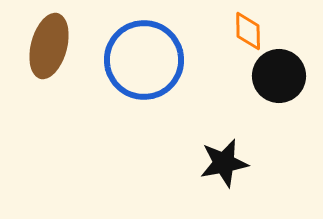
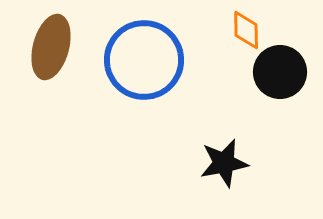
orange diamond: moved 2 px left, 1 px up
brown ellipse: moved 2 px right, 1 px down
black circle: moved 1 px right, 4 px up
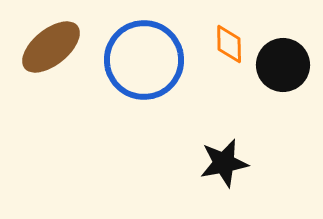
orange diamond: moved 17 px left, 14 px down
brown ellipse: rotated 36 degrees clockwise
black circle: moved 3 px right, 7 px up
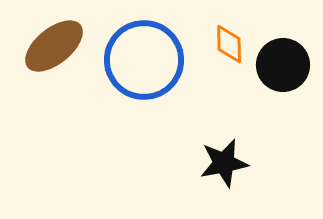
brown ellipse: moved 3 px right, 1 px up
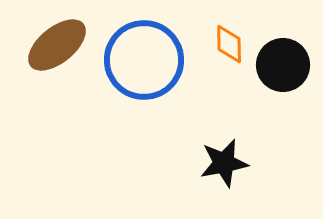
brown ellipse: moved 3 px right, 1 px up
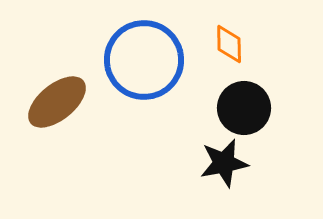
brown ellipse: moved 57 px down
black circle: moved 39 px left, 43 px down
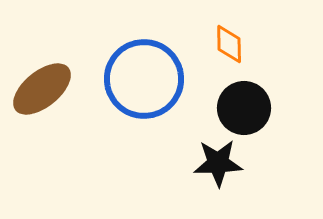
blue circle: moved 19 px down
brown ellipse: moved 15 px left, 13 px up
black star: moved 6 px left; rotated 9 degrees clockwise
